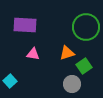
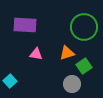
green circle: moved 2 px left
pink triangle: moved 3 px right
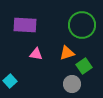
green circle: moved 2 px left, 2 px up
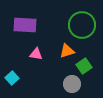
orange triangle: moved 2 px up
cyan square: moved 2 px right, 3 px up
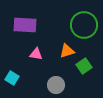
green circle: moved 2 px right
cyan square: rotated 16 degrees counterclockwise
gray circle: moved 16 px left, 1 px down
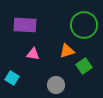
pink triangle: moved 3 px left
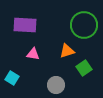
green square: moved 2 px down
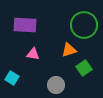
orange triangle: moved 2 px right, 1 px up
